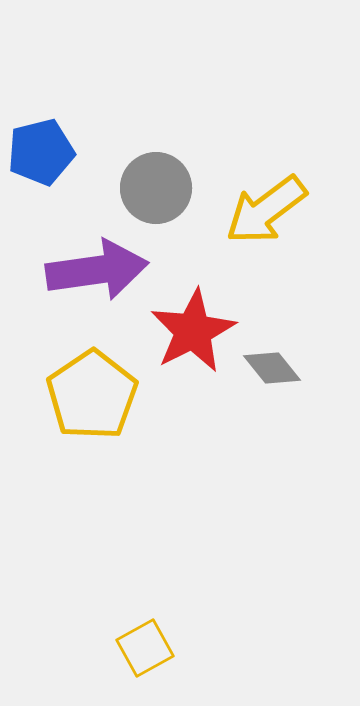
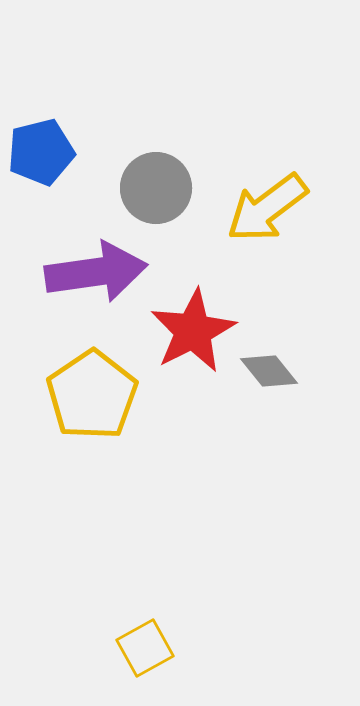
yellow arrow: moved 1 px right, 2 px up
purple arrow: moved 1 px left, 2 px down
gray diamond: moved 3 px left, 3 px down
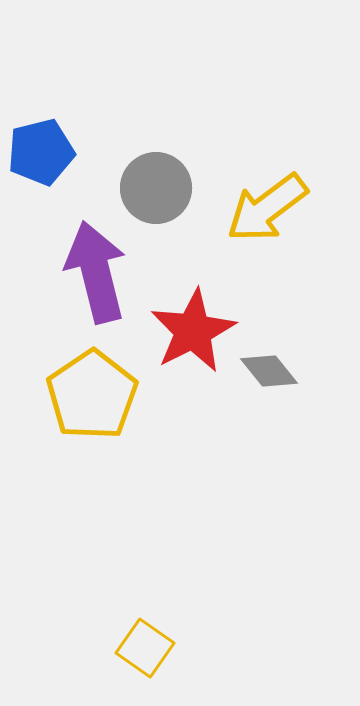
purple arrow: rotated 96 degrees counterclockwise
yellow square: rotated 26 degrees counterclockwise
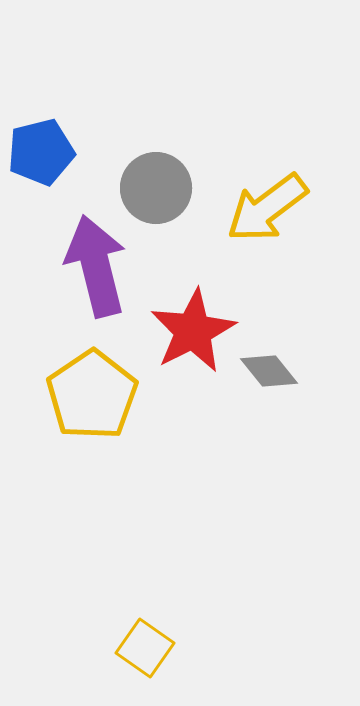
purple arrow: moved 6 px up
